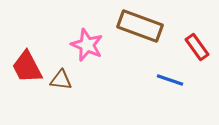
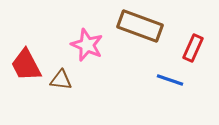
red rectangle: moved 4 px left, 1 px down; rotated 60 degrees clockwise
red trapezoid: moved 1 px left, 2 px up
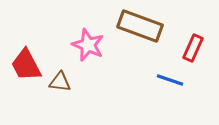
pink star: moved 1 px right
brown triangle: moved 1 px left, 2 px down
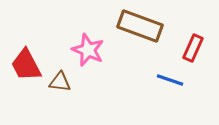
pink star: moved 5 px down
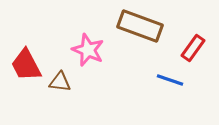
red rectangle: rotated 12 degrees clockwise
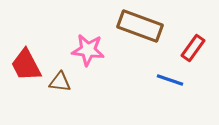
pink star: rotated 16 degrees counterclockwise
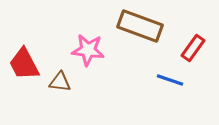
red trapezoid: moved 2 px left, 1 px up
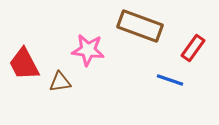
brown triangle: rotated 15 degrees counterclockwise
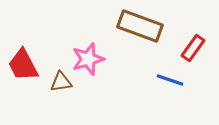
pink star: moved 9 px down; rotated 24 degrees counterclockwise
red trapezoid: moved 1 px left, 1 px down
brown triangle: moved 1 px right
